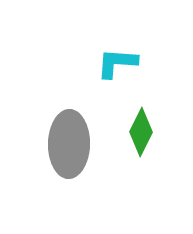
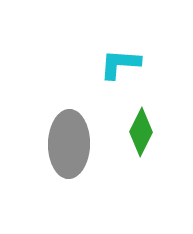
cyan L-shape: moved 3 px right, 1 px down
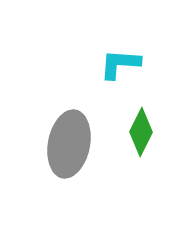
gray ellipse: rotated 10 degrees clockwise
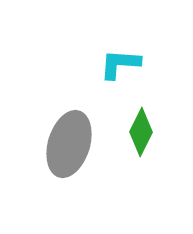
gray ellipse: rotated 6 degrees clockwise
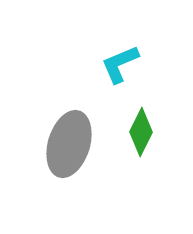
cyan L-shape: rotated 27 degrees counterclockwise
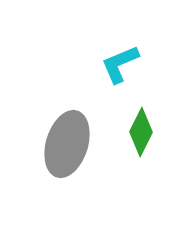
gray ellipse: moved 2 px left
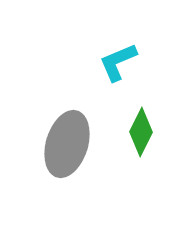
cyan L-shape: moved 2 px left, 2 px up
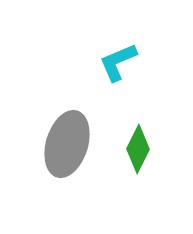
green diamond: moved 3 px left, 17 px down
